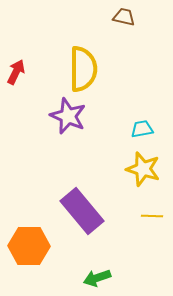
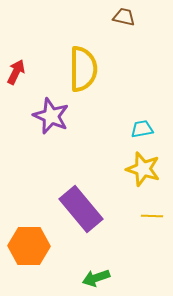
purple star: moved 17 px left
purple rectangle: moved 1 px left, 2 px up
green arrow: moved 1 px left
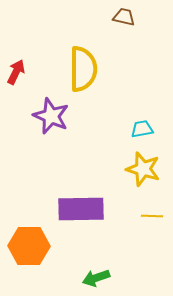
purple rectangle: rotated 51 degrees counterclockwise
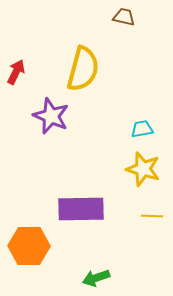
yellow semicircle: rotated 15 degrees clockwise
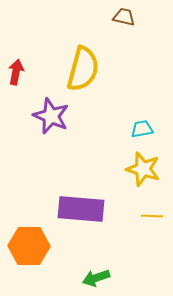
red arrow: rotated 15 degrees counterclockwise
purple rectangle: rotated 6 degrees clockwise
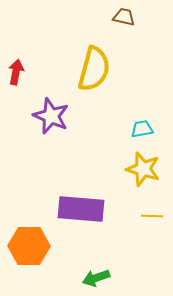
yellow semicircle: moved 11 px right
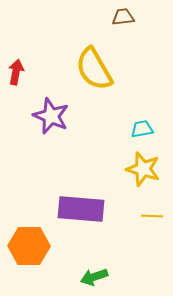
brown trapezoid: moved 1 px left; rotated 20 degrees counterclockwise
yellow semicircle: rotated 135 degrees clockwise
green arrow: moved 2 px left, 1 px up
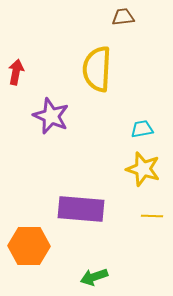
yellow semicircle: moved 3 px right; rotated 33 degrees clockwise
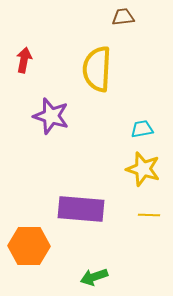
red arrow: moved 8 px right, 12 px up
purple star: rotated 6 degrees counterclockwise
yellow line: moved 3 px left, 1 px up
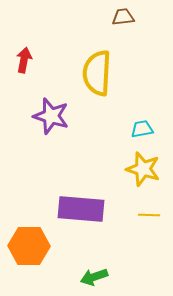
yellow semicircle: moved 4 px down
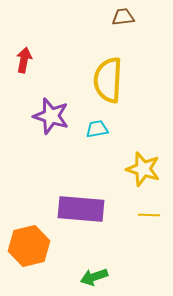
yellow semicircle: moved 11 px right, 7 px down
cyan trapezoid: moved 45 px left
orange hexagon: rotated 15 degrees counterclockwise
